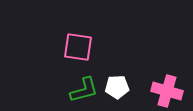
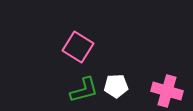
pink square: rotated 24 degrees clockwise
white pentagon: moved 1 px left, 1 px up
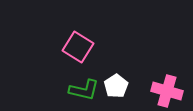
white pentagon: rotated 30 degrees counterclockwise
green L-shape: rotated 28 degrees clockwise
